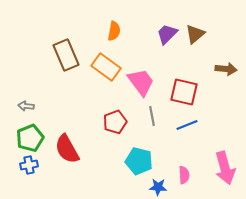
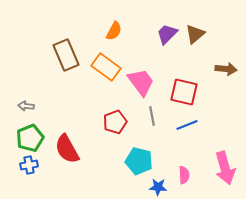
orange semicircle: rotated 18 degrees clockwise
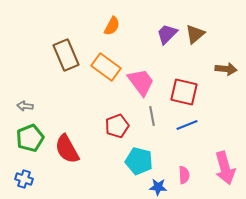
orange semicircle: moved 2 px left, 5 px up
gray arrow: moved 1 px left
red pentagon: moved 2 px right, 4 px down
blue cross: moved 5 px left, 14 px down; rotated 30 degrees clockwise
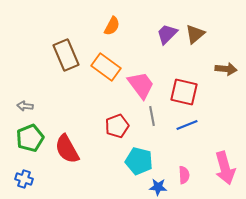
pink trapezoid: moved 3 px down
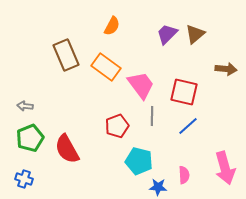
gray line: rotated 12 degrees clockwise
blue line: moved 1 px right, 1 px down; rotated 20 degrees counterclockwise
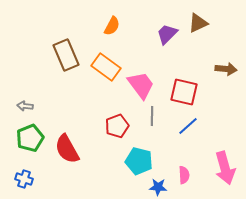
brown triangle: moved 3 px right, 11 px up; rotated 15 degrees clockwise
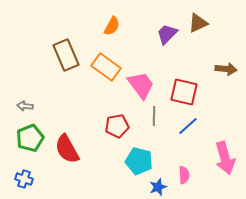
gray line: moved 2 px right
red pentagon: rotated 10 degrees clockwise
pink arrow: moved 10 px up
blue star: rotated 24 degrees counterclockwise
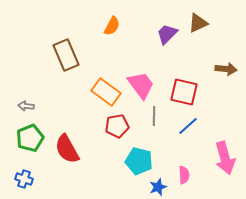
orange rectangle: moved 25 px down
gray arrow: moved 1 px right
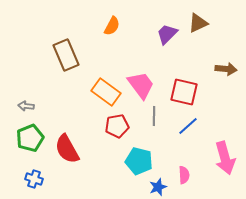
blue cross: moved 10 px right
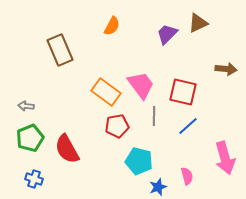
brown rectangle: moved 6 px left, 5 px up
red square: moved 1 px left
pink semicircle: moved 3 px right, 1 px down; rotated 12 degrees counterclockwise
